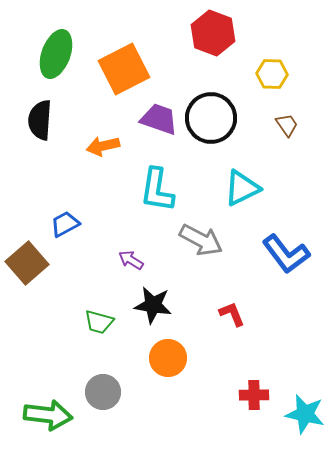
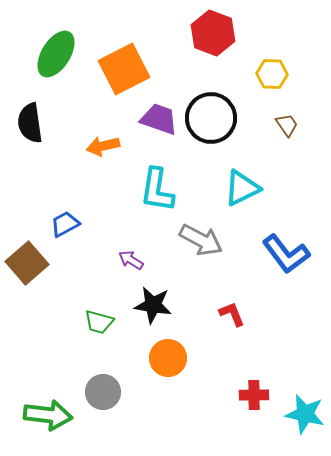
green ellipse: rotated 12 degrees clockwise
black semicircle: moved 10 px left, 3 px down; rotated 12 degrees counterclockwise
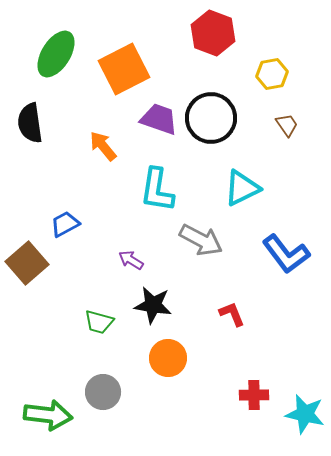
yellow hexagon: rotated 12 degrees counterclockwise
orange arrow: rotated 64 degrees clockwise
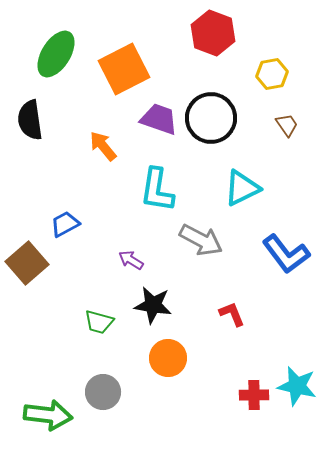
black semicircle: moved 3 px up
cyan star: moved 8 px left, 28 px up
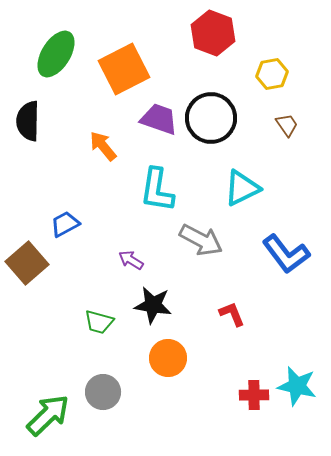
black semicircle: moved 2 px left, 1 px down; rotated 9 degrees clockwise
green arrow: rotated 51 degrees counterclockwise
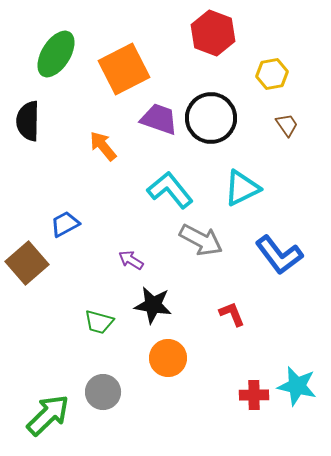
cyan L-shape: moved 13 px right; rotated 132 degrees clockwise
blue L-shape: moved 7 px left, 1 px down
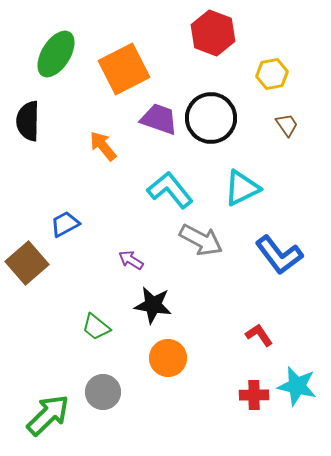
red L-shape: moved 27 px right, 21 px down; rotated 12 degrees counterclockwise
green trapezoid: moved 3 px left, 5 px down; rotated 24 degrees clockwise
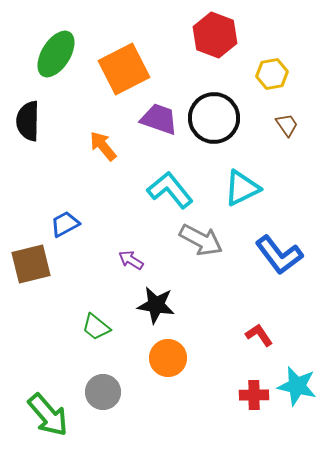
red hexagon: moved 2 px right, 2 px down
black circle: moved 3 px right
brown square: moved 4 px right, 1 px down; rotated 27 degrees clockwise
black star: moved 3 px right
green arrow: rotated 93 degrees clockwise
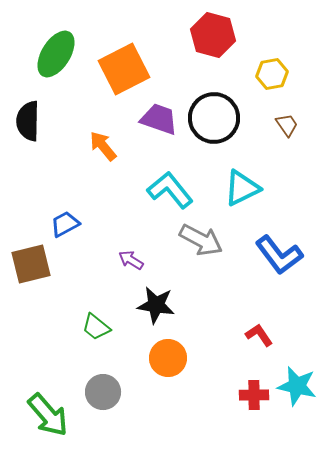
red hexagon: moved 2 px left; rotated 6 degrees counterclockwise
